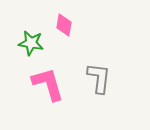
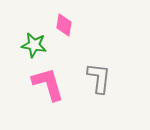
green star: moved 3 px right, 2 px down
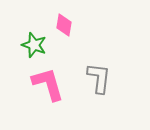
green star: rotated 10 degrees clockwise
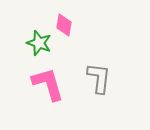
green star: moved 5 px right, 2 px up
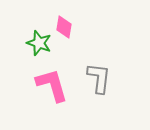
pink diamond: moved 2 px down
pink L-shape: moved 4 px right, 1 px down
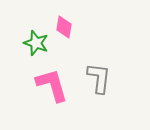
green star: moved 3 px left
